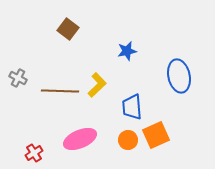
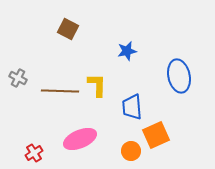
brown square: rotated 10 degrees counterclockwise
yellow L-shape: rotated 45 degrees counterclockwise
orange circle: moved 3 px right, 11 px down
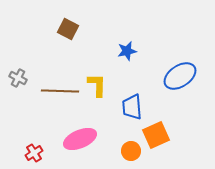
blue ellipse: moved 1 px right; rotated 68 degrees clockwise
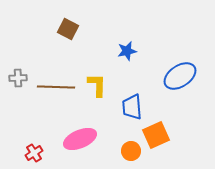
gray cross: rotated 30 degrees counterclockwise
brown line: moved 4 px left, 4 px up
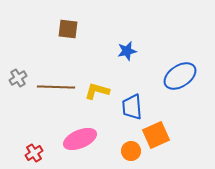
brown square: rotated 20 degrees counterclockwise
gray cross: rotated 30 degrees counterclockwise
yellow L-shape: moved 6 px down; rotated 75 degrees counterclockwise
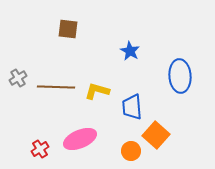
blue star: moved 3 px right; rotated 30 degrees counterclockwise
blue ellipse: rotated 60 degrees counterclockwise
orange square: rotated 24 degrees counterclockwise
red cross: moved 6 px right, 4 px up
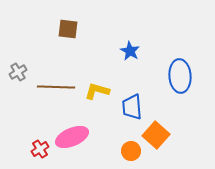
gray cross: moved 6 px up
pink ellipse: moved 8 px left, 2 px up
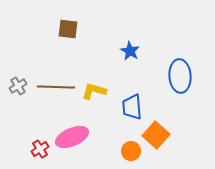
gray cross: moved 14 px down
yellow L-shape: moved 3 px left
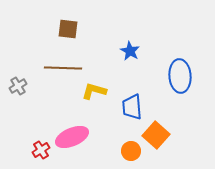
brown line: moved 7 px right, 19 px up
red cross: moved 1 px right, 1 px down
